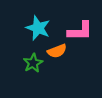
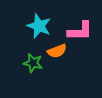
cyan star: moved 1 px right, 2 px up
green star: rotated 30 degrees counterclockwise
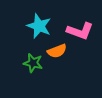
pink L-shape: rotated 20 degrees clockwise
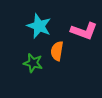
pink L-shape: moved 4 px right
orange semicircle: rotated 120 degrees clockwise
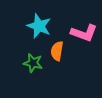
pink L-shape: moved 2 px down
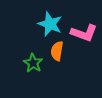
cyan star: moved 11 px right, 2 px up
green star: rotated 18 degrees clockwise
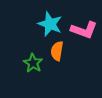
pink L-shape: moved 3 px up
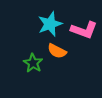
cyan star: rotated 30 degrees clockwise
orange semicircle: rotated 72 degrees counterclockwise
